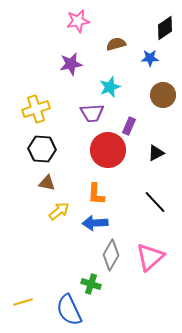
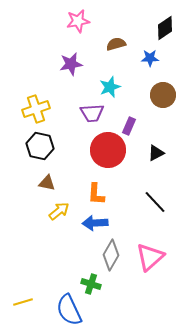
black hexagon: moved 2 px left, 3 px up; rotated 8 degrees clockwise
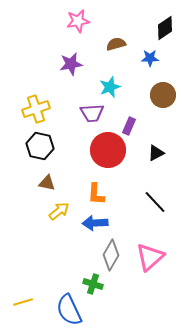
green cross: moved 2 px right
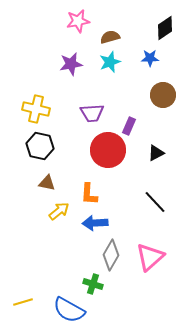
brown semicircle: moved 6 px left, 7 px up
cyan star: moved 25 px up
yellow cross: rotated 32 degrees clockwise
orange L-shape: moved 7 px left
blue semicircle: rotated 36 degrees counterclockwise
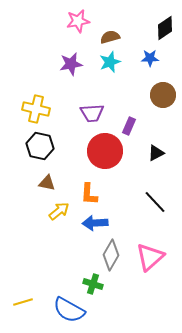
red circle: moved 3 px left, 1 px down
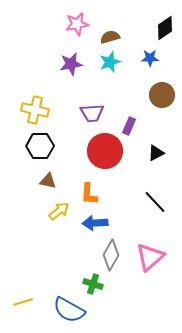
pink star: moved 1 px left, 3 px down
brown circle: moved 1 px left
yellow cross: moved 1 px left, 1 px down
black hexagon: rotated 12 degrees counterclockwise
brown triangle: moved 1 px right, 2 px up
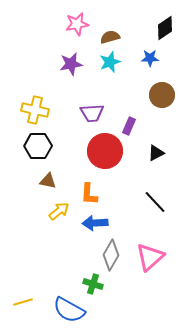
black hexagon: moved 2 px left
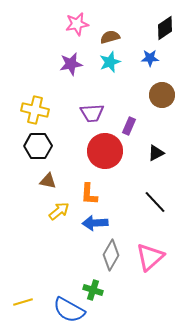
green cross: moved 6 px down
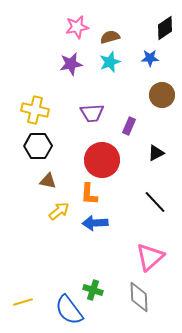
pink star: moved 3 px down
red circle: moved 3 px left, 9 px down
gray diamond: moved 28 px right, 42 px down; rotated 32 degrees counterclockwise
blue semicircle: rotated 24 degrees clockwise
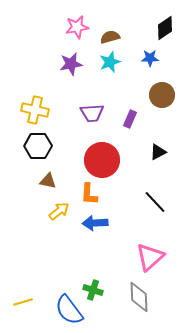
purple rectangle: moved 1 px right, 7 px up
black triangle: moved 2 px right, 1 px up
